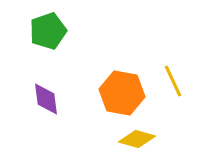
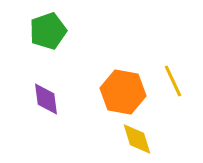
orange hexagon: moved 1 px right, 1 px up
yellow diamond: rotated 57 degrees clockwise
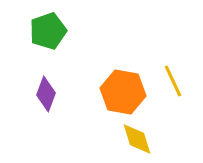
purple diamond: moved 5 px up; rotated 28 degrees clockwise
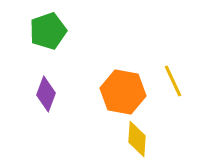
yellow diamond: rotated 21 degrees clockwise
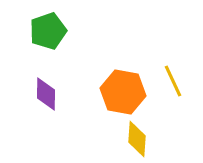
purple diamond: rotated 20 degrees counterclockwise
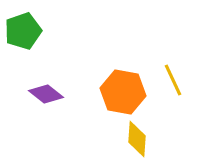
green pentagon: moved 25 px left
yellow line: moved 1 px up
purple diamond: rotated 52 degrees counterclockwise
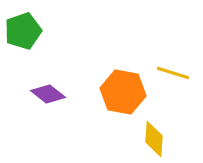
yellow line: moved 7 px up; rotated 48 degrees counterclockwise
purple diamond: moved 2 px right
yellow diamond: moved 17 px right
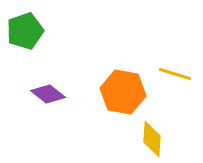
green pentagon: moved 2 px right
yellow line: moved 2 px right, 1 px down
yellow diamond: moved 2 px left
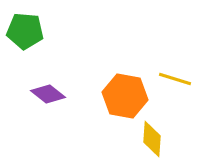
green pentagon: rotated 24 degrees clockwise
yellow line: moved 5 px down
orange hexagon: moved 2 px right, 4 px down
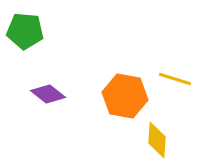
yellow diamond: moved 5 px right, 1 px down
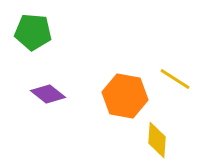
green pentagon: moved 8 px right, 1 px down
yellow line: rotated 16 degrees clockwise
